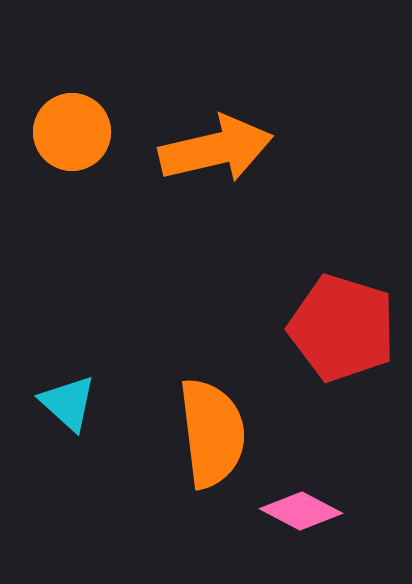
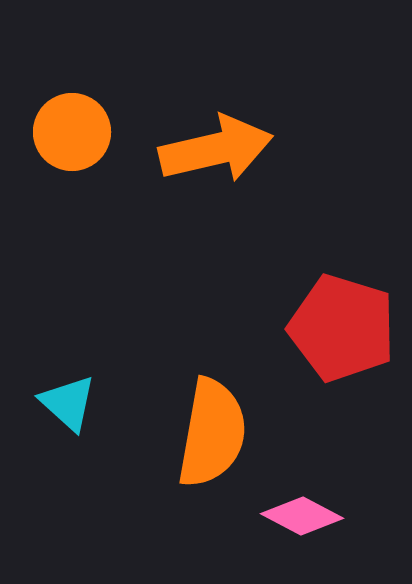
orange semicircle: rotated 17 degrees clockwise
pink diamond: moved 1 px right, 5 px down
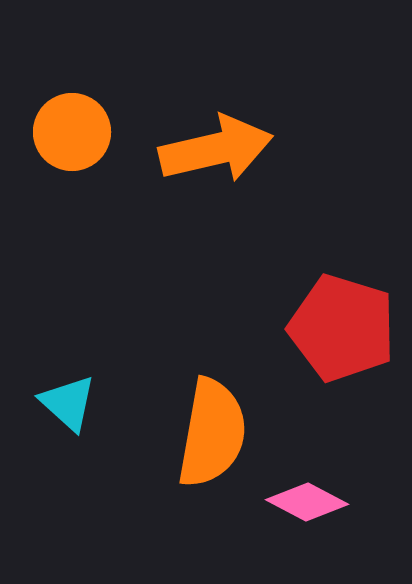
pink diamond: moved 5 px right, 14 px up
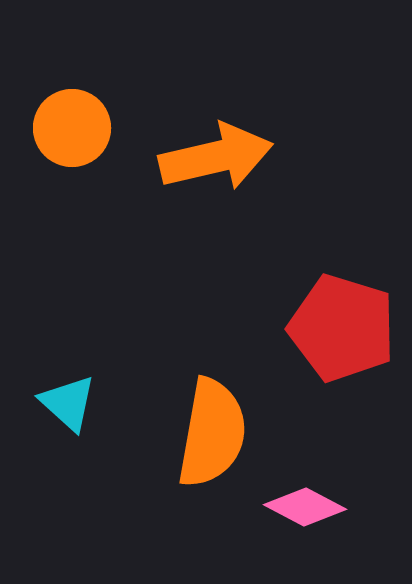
orange circle: moved 4 px up
orange arrow: moved 8 px down
pink diamond: moved 2 px left, 5 px down
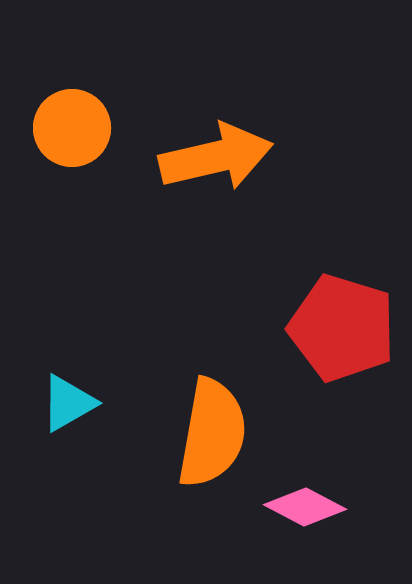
cyan triangle: rotated 48 degrees clockwise
